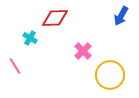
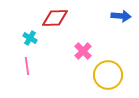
blue arrow: rotated 114 degrees counterclockwise
pink line: moved 12 px right; rotated 24 degrees clockwise
yellow circle: moved 2 px left
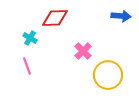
pink line: rotated 12 degrees counterclockwise
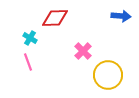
pink line: moved 1 px right, 4 px up
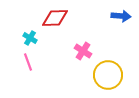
pink cross: rotated 12 degrees counterclockwise
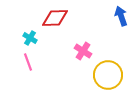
blue arrow: rotated 114 degrees counterclockwise
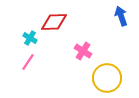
red diamond: moved 1 px left, 4 px down
pink line: rotated 54 degrees clockwise
yellow circle: moved 1 px left, 3 px down
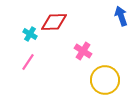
cyan cross: moved 4 px up
yellow circle: moved 2 px left, 2 px down
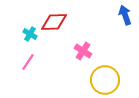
blue arrow: moved 4 px right, 1 px up
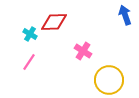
pink line: moved 1 px right
yellow circle: moved 4 px right
